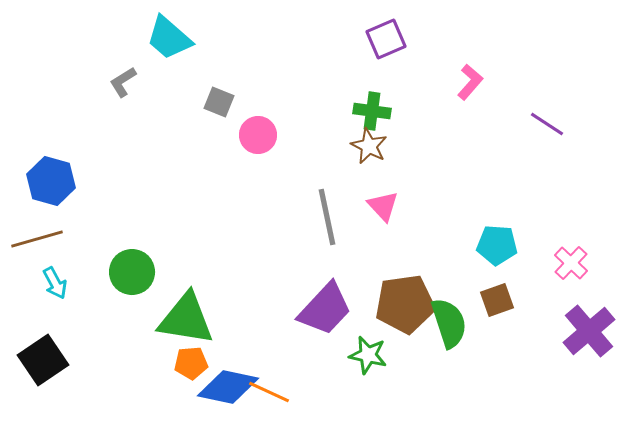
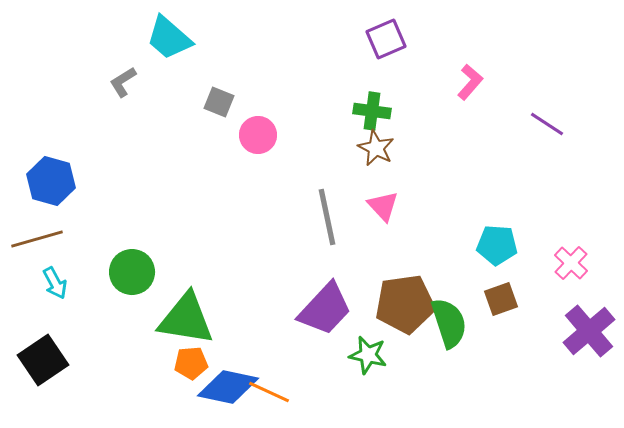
brown star: moved 7 px right, 2 px down
brown square: moved 4 px right, 1 px up
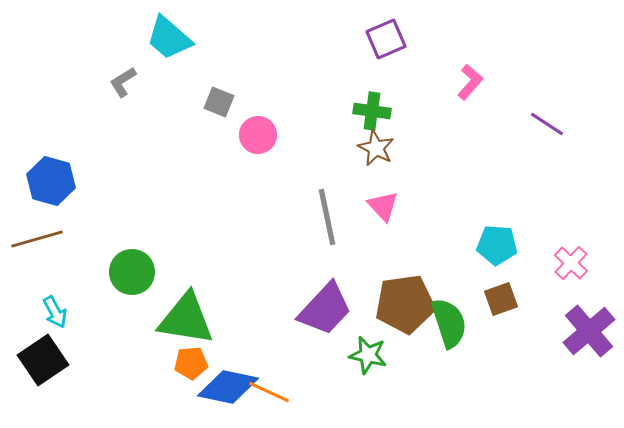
cyan arrow: moved 29 px down
